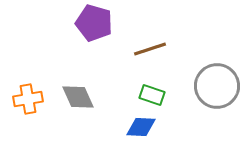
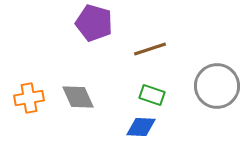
orange cross: moved 1 px right, 1 px up
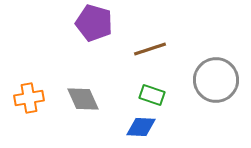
gray circle: moved 1 px left, 6 px up
gray diamond: moved 5 px right, 2 px down
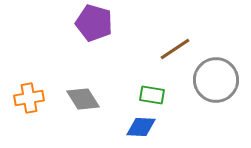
brown line: moved 25 px right; rotated 16 degrees counterclockwise
green rectangle: rotated 10 degrees counterclockwise
gray diamond: rotated 8 degrees counterclockwise
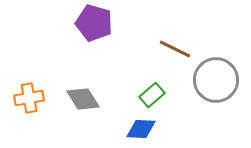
brown line: rotated 60 degrees clockwise
green rectangle: rotated 50 degrees counterclockwise
blue diamond: moved 2 px down
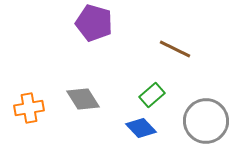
gray circle: moved 10 px left, 41 px down
orange cross: moved 10 px down
blue diamond: moved 1 px up; rotated 44 degrees clockwise
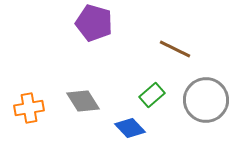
gray diamond: moved 2 px down
gray circle: moved 21 px up
blue diamond: moved 11 px left
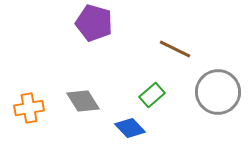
gray circle: moved 12 px right, 8 px up
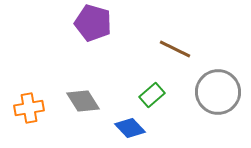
purple pentagon: moved 1 px left
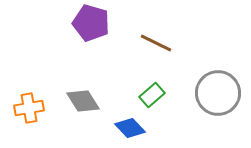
purple pentagon: moved 2 px left
brown line: moved 19 px left, 6 px up
gray circle: moved 1 px down
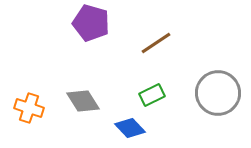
brown line: rotated 60 degrees counterclockwise
green rectangle: rotated 15 degrees clockwise
orange cross: rotated 28 degrees clockwise
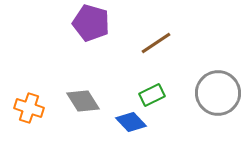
blue diamond: moved 1 px right, 6 px up
